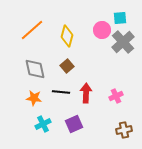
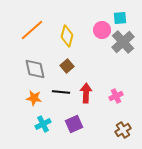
brown cross: moved 1 px left; rotated 21 degrees counterclockwise
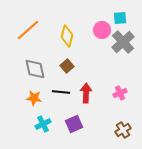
orange line: moved 4 px left
pink cross: moved 4 px right, 3 px up
